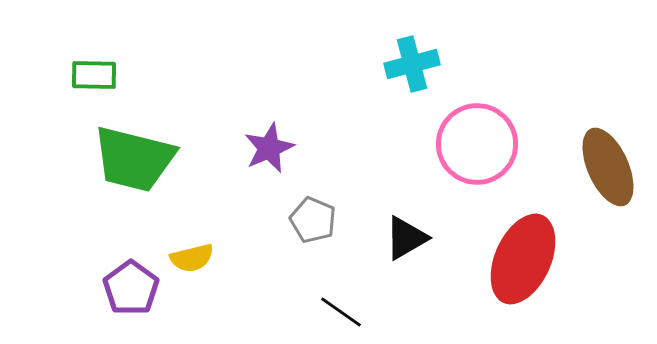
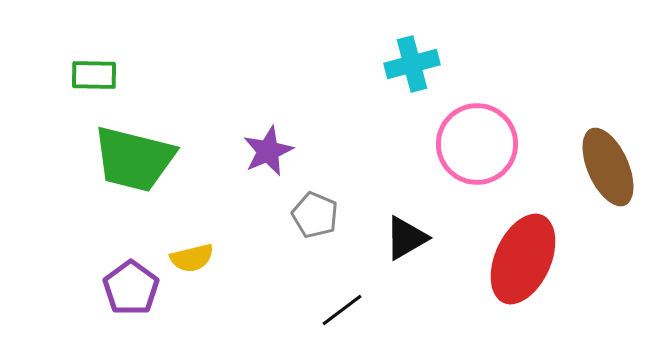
purple star: moved 1 px left, 3 px down
gray pentagon: moved 2 px right, 5 px up
black line: moved 1 px right, 2 px up; rotated 72 degrees counterclockwise
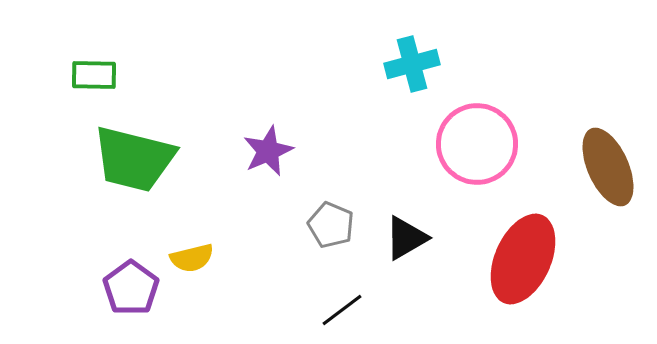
gray pentagon: moved 16 px right, 10 px down
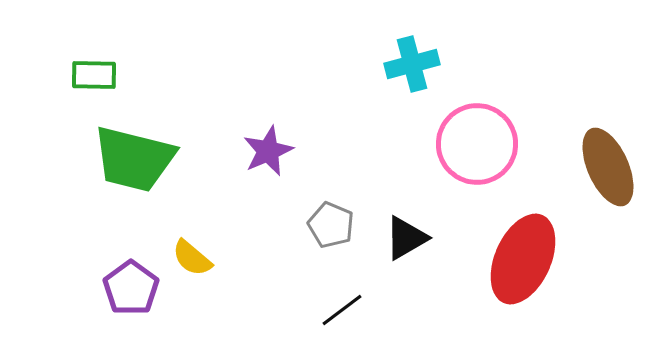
yellow semicircle: rotated 54 degrees clockwise
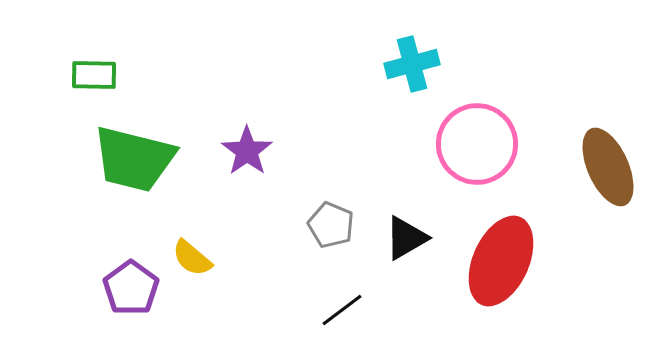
purple star: moved 21 px left; rotated 12 degrees counterclockwise
red ellipse: moved 22 px left, 2 px down
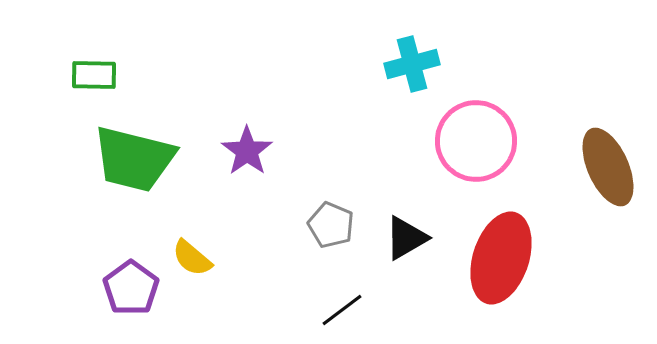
pink circle: moved 1 px left, 3 px up
red ellipse: moved 3 px up; rotated 6 degrees counterclockwise
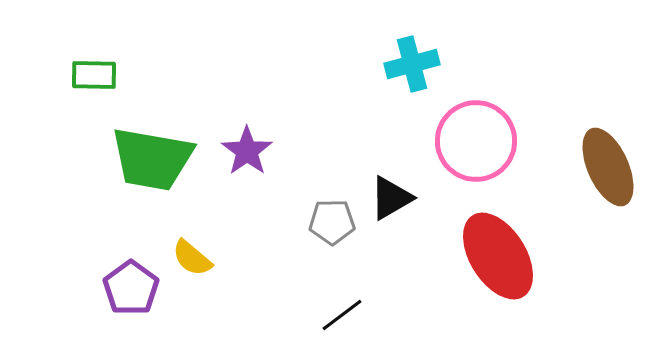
green trapezoid: moved 18 px right; rotated 4 degrees counterclockwise
gray pentagon: moved 1 px right, 3 px up; rotated 24 degrees counterclockwise
black triangle: moved 15 px left, 40 px up
red ellipse: moved 3 px left, 2 px up; rotated 50 degrees counterclockwise
black line: moved 5 px down
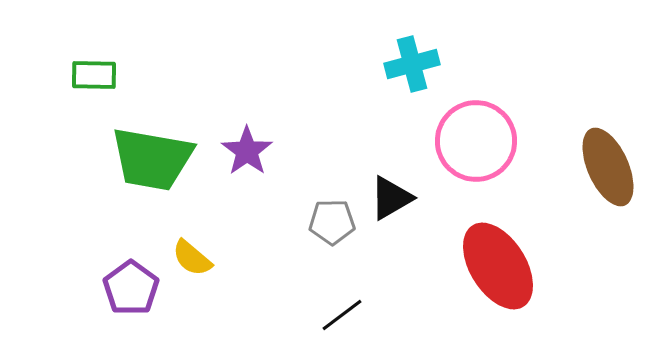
red ellipse: moved 10 px down
